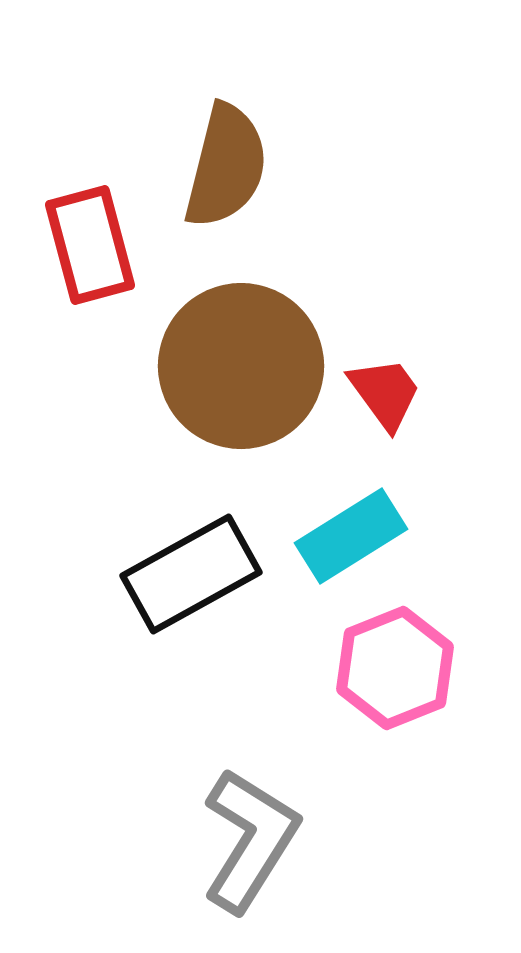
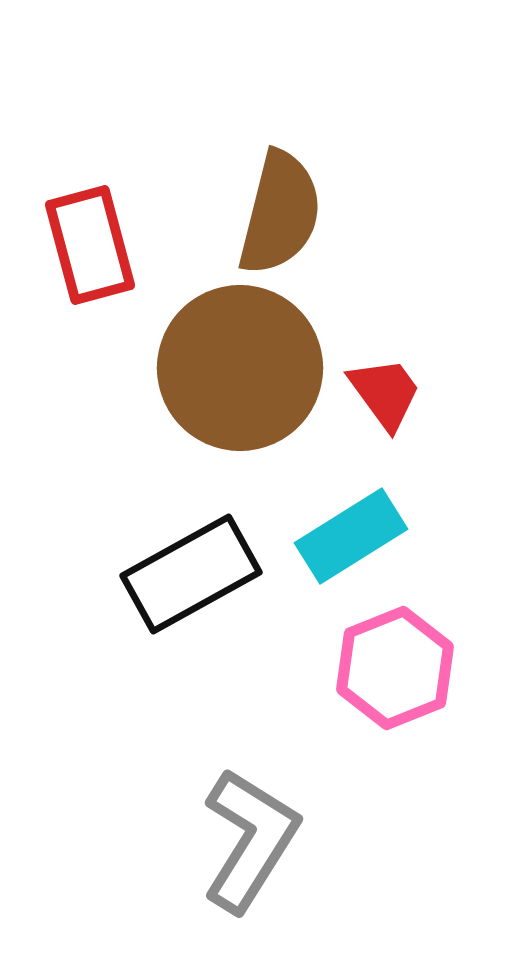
brown semicircle: moved 54 px right, 47 px down
brown circle: moved 1 px left, 2 px down
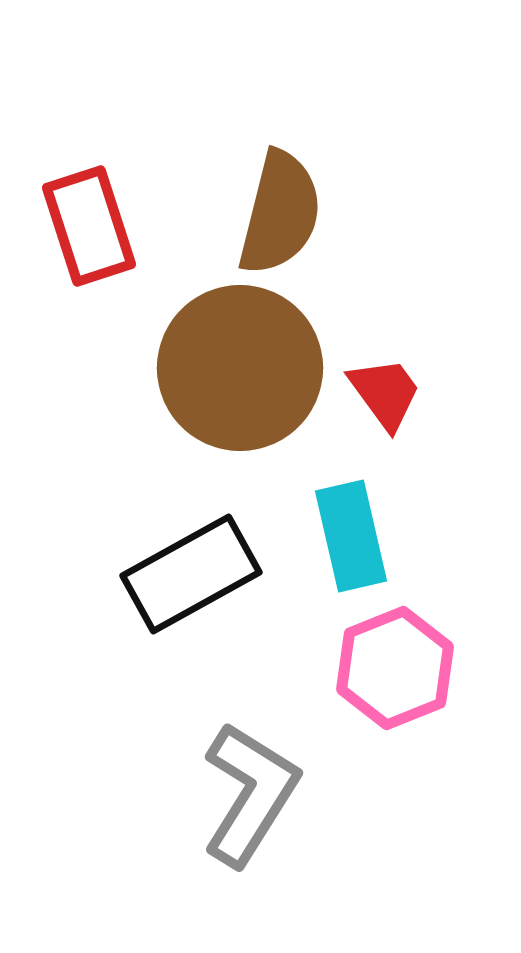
red rectangle: moved 1 px left, 19 px up; rotated 3 degrees counterclockwise
cyan rectangle: rotated 71 degrees counterclockwise
gray L-shape: moved 46 px up
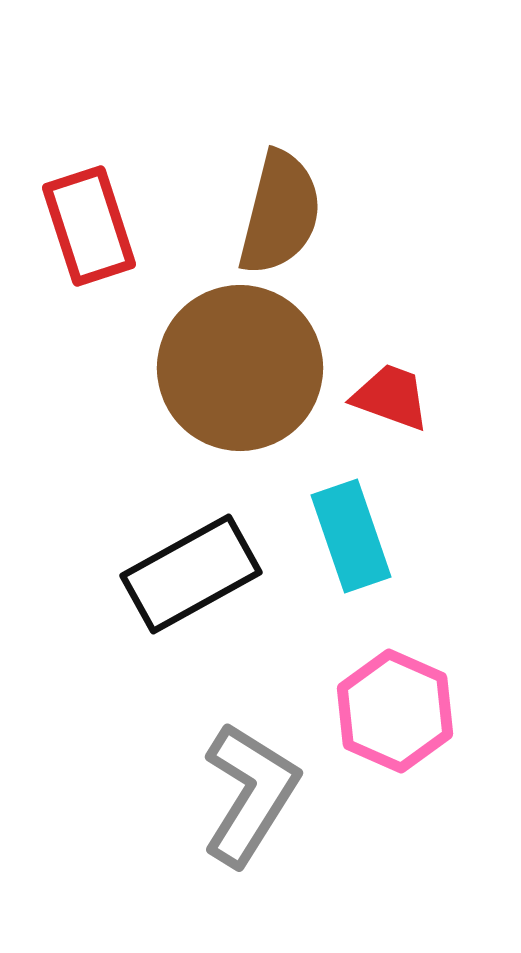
red trapezoid: moved 6 px right, 4 px down; rotated 34 degrees counterclockwise
cyan rectangle: rotated 6 degrees counterclockwise
pink hexagon: moved 43 px down; rotated 14 degrees counterclockwise
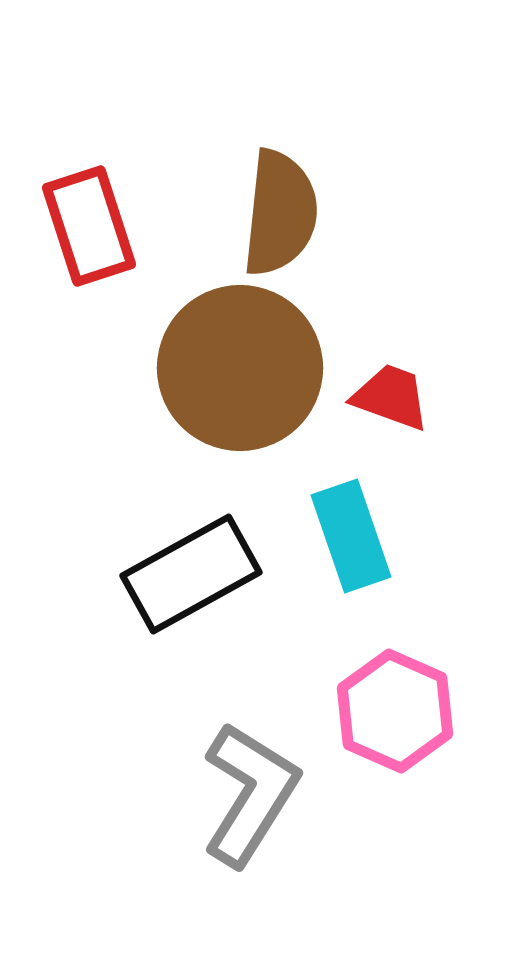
brown semicircle: rotated 8 degrees counterclockwise
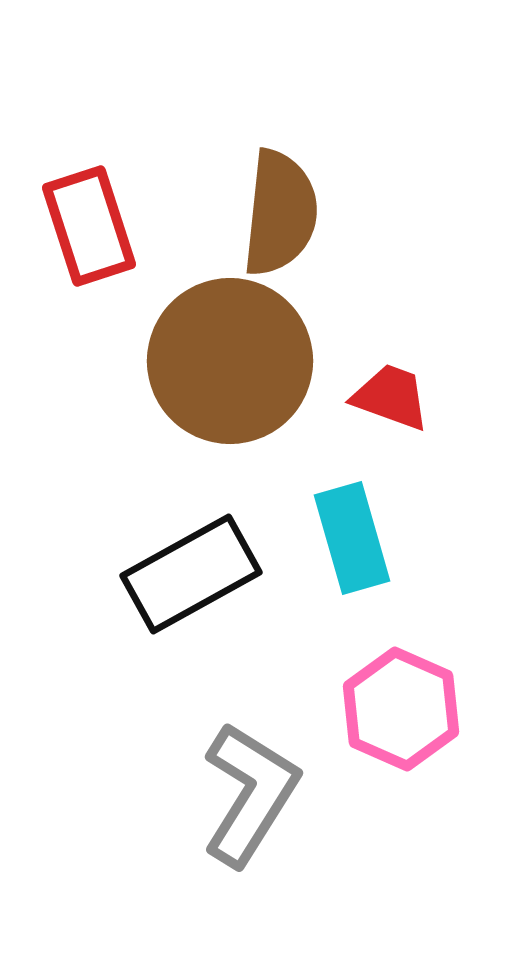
brown circle: moved 10 px left, 7 px up
cyan rectangle: moved 1 px right, 2 px down; rotated 3 degrees clockwise
pink hexagon: moved 6 px right, 2 px up
